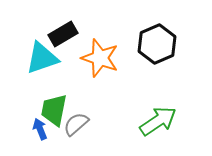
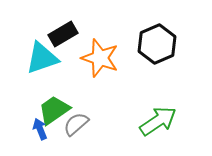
green trapezoid: rotated 44 degrees clockwise
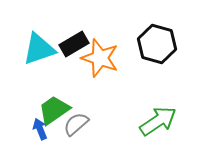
black rectangle: moved 11 px right, 10 px down
black hexagon: rotated 21 degrees counterclockwise
cyan triangle: moved 3 px left, 9 px up
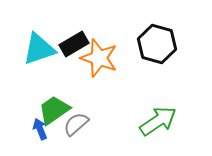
orange star: moved 1 px left
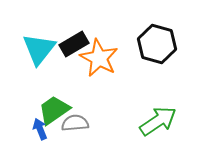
cyan triangle: rotated 33 degrees counterclockwise
orange star: rotated 9 degrees clockwise
gray semicircle: moved 1 px left, 1 px up; rotated 36 degrees clockwise
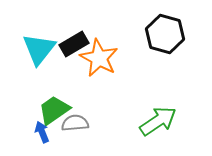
black hexagon: moved 8 px right, 10 px up
blue arrow: moved 2 px right, 3 px down
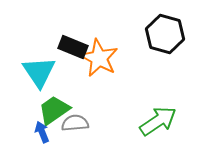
black rectangle: moved 1 px left, 3 px down; rotated 52 degrees clockwise
cyan triangle: moved 23 px down; rotated 12 degrees counterclockwise
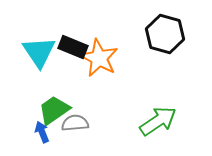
cyan triangle: moved 20 px up
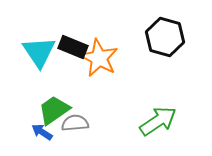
black hexagon: moved 3 px down
blue arrow: rotated 35 degrees counterclockwise
